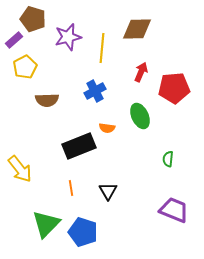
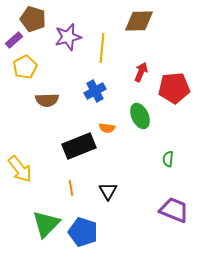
brown diamond: moved 2 px right, 8 px up
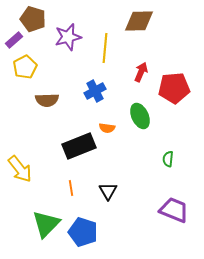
yellow line: moved 3 px right
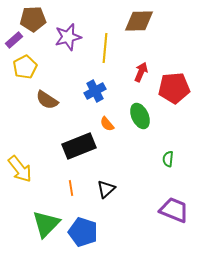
brown pentagon: rotated 20 degrees counterclockwise
brown semicircle: rotated 35 degrees clockwise
orange semicircle: moved 4 px up; rotated 42 degrees clockwise
black triangle: moved 2 px left, 2 px up; rotated 18 degrees clockwise
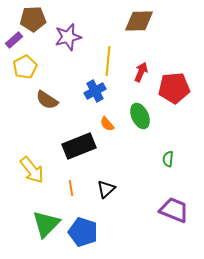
yellow line: moved 3 px right, 13 px down
yellow arrow: moved 12 px right, 1 px down
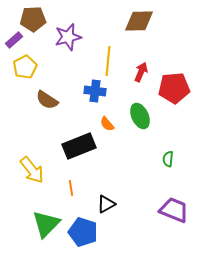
blue cross: rotated 35 degrees clockwise
black triangle: moved 15 px down; rotated 12 degrees clockwise
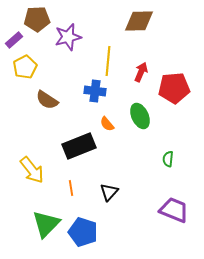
brown pentagon: moved 4 px right
black triangle: moved 3 px right, 12 px up; rotated 18 degrees counterclockwise
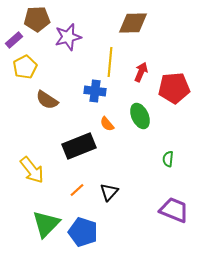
brown diamond: moved 6 px left, 2 px down
yellow line: moved 2 px right, 1 px down
orange line: moved 6 px right, 2 px down; rotated 56 degrees clockwise
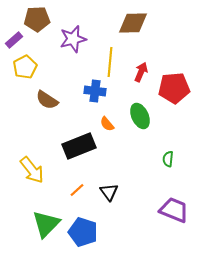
purple star: moved 5 px right, 2 px down
black triangle: rotated 18 degrees counterclockwise
